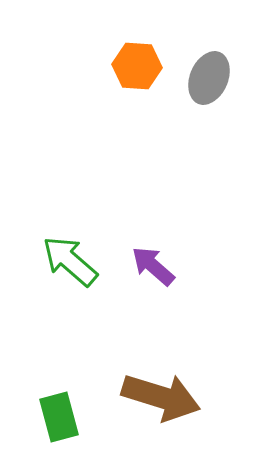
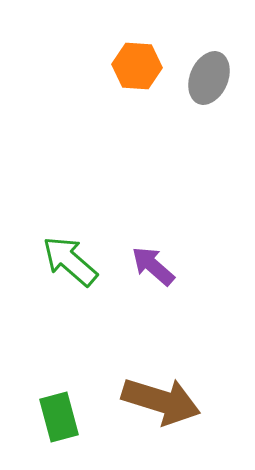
brown arrow: moved 4 px down
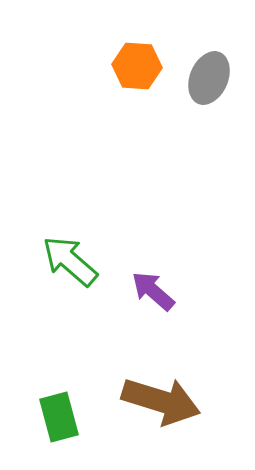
purple arrow: moved 25 px down
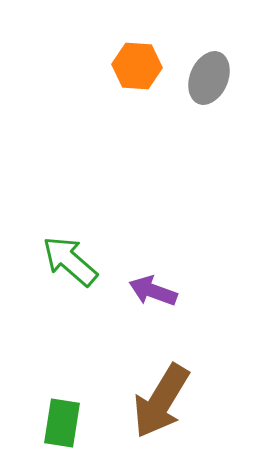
purple arrow: rotated 21 degrees counterclockwise
brown arrow: rotated 104 degrees clockwise
green rectangle: moved 3 px right, 6 px down; rotated 24 degrees clockwise
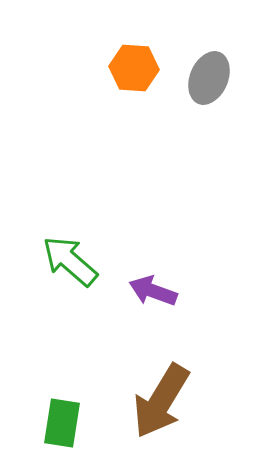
orange hexagon: moved 3 px left, 2 px down
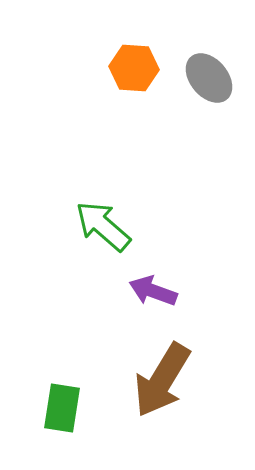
gray ellipse: rotated 63 degrees counterclockwise
green arrow: moved 33 px right, 35 px up
brown arrow: moved 1 px right, 21 px up
green rectangle: moved 15 px up
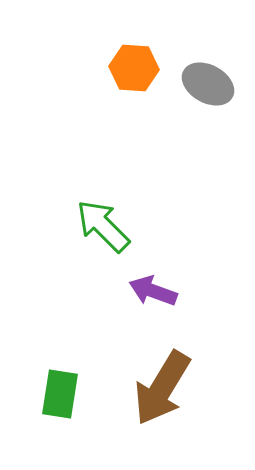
gray ellipse: moved 1 px left, 6 px down; rotated 21 degrees counterclockwise
green arrow: rotated 4 degrees clockwise
brown arrow: moved 8 px down
green rectangle: moved 2 px left, 14 px up
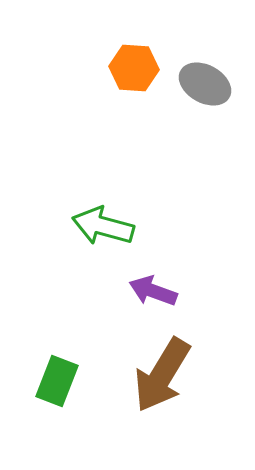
gray ellipse: moved 3 px left
green arrow: rotated 30 degrees counterclockwise
brown arrow: moved 13 px up
green rectangle: moved 3 px left, 13 px up; rotated 12 degrees clockwise
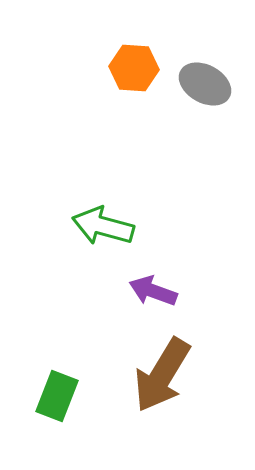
green rectangle: moved 15 px down
